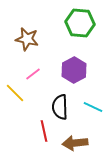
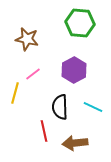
yellow line: rotated 60 degrees clockwise
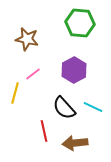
black semicircle: moved 4 px right, 1 px down; rotated 40 degrees counterclockwise
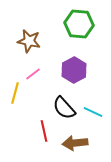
green hexagon: moved 1 px left, 1 px down
brown star: moved 2 px right, 2 px down
cyan line: moved 5 px down
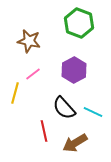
green hexagon: moved 1 px up; rotated 16 degrees clockwise
brown arrow: rotated 25 degrees counterclockwise
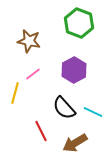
red line: moved 3 px left; rotated 15 degrees counterclockwise
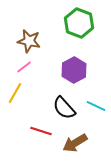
pink line: moved 9 px left, 7 px up
yellow line: rotated 15 degrees clockwise
cyan line: moved 3 px right, 6 px up
red line: rotated 45 degrees counterclockwise
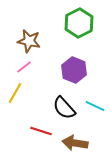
green hexagon: rotated 12 degrees clockwise
purple hexagon: rotated 10 degrees counterclockwise
cyan line: moved 1 px left
brown arrow: rotated 40 degrees clockwise
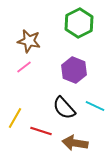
yellow line: moved 25 px down
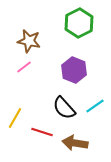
cyan line: rotated 60 degrees counterclockwise
red line: moved 1 px right, 1 px down
